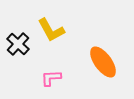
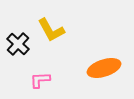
orange ellipse: moved 1 px right, 6 px down; rotated 72 degrees counterclockwise
pink L-shape: moved 11 px left, 2 px down
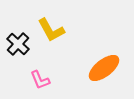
orange ellipse: rotated 20 degrees counterclockwise
pink L-shape: rotated 110 degrees counterclockwise
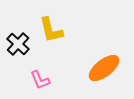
yellow L-shape: rotated 16 degrees clockwise
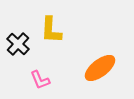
yellow L-shape: rotated 16 degrees clockwise
orange ellipse: moved 4 px left
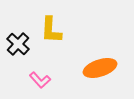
orange ellipse: rotated 20 degrees clockwise
pink L-shape: rotated 20 degrees counterclockwise
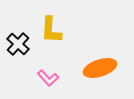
pink L-shape: moved 8 px right, 2 px up
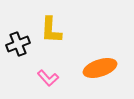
black cross: rotated 25 degrees clockwise
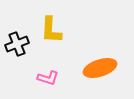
black cross: moved 1 px left
pink L-shape: rotated 30 degrees counterclockwise
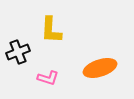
black cross: moved 1 px right, 8 px down
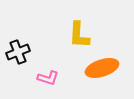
yellow L-shape: moved 28 px right, 5 px down
orange ellipse: moved 2 px right
